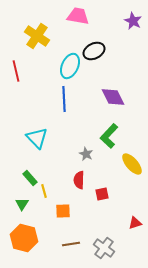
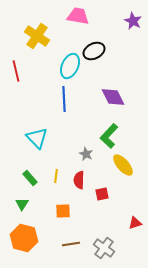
yellow ellipse: moved 9 px left, 1 px down
yellow line: moved 12 px right, 15 px up; rotated 24 degrees clockwise
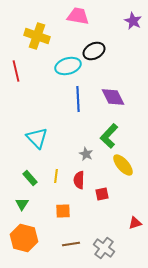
yellow cross: rotated 15 degrees counterclockwise
cyan ellipse: moved 2 px left; rotated 50 degrees clockwise
blue line: moved 14 px right
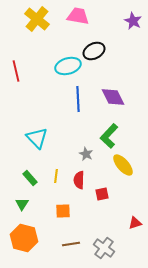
yellow cross: moved 17 px up; rotated 20 degrees clockwise
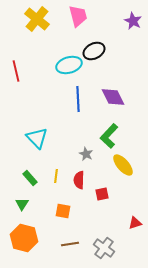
pink trapezoid: rotated 65 degrees clockwise
cyan ellipse: moved 1 px right, 1 px up
orange square: rotated 14 degrees clockwise
brown line: moved 1 px left
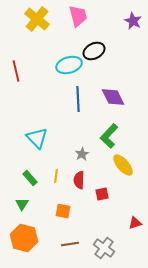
gray star: moved 4 px left; rotated 16 degrees clockwise
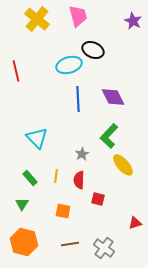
black ellipse: moved 1 px left, 1 px up; rotated 50 degrees clockwise
red square: moved 4 px left, 5 px down; rotated 24 degrees clockwise
orange hexagon: moved 4 px down
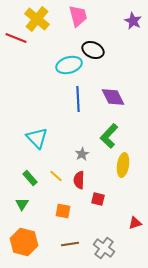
red line: moved 33 px up; rotated 55 degrees counterclockwise
yellow ellipse: rotated 50 degrees clockwise
yellow line: rotated 56 degrees counterclockwise
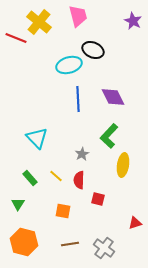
yellow cross: moved 2 px right, 3 px down
green triangle: moved 4 px left
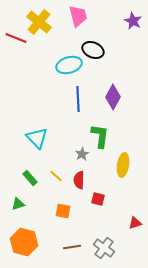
purple diamond: rotated 55 degrees clockwise
green L-shape: moved 9 px left; rotated 145 degrees clockwise
green triangle: rotated 40 degrees clockwise
brown line: moved 2 px right, 3 px down
